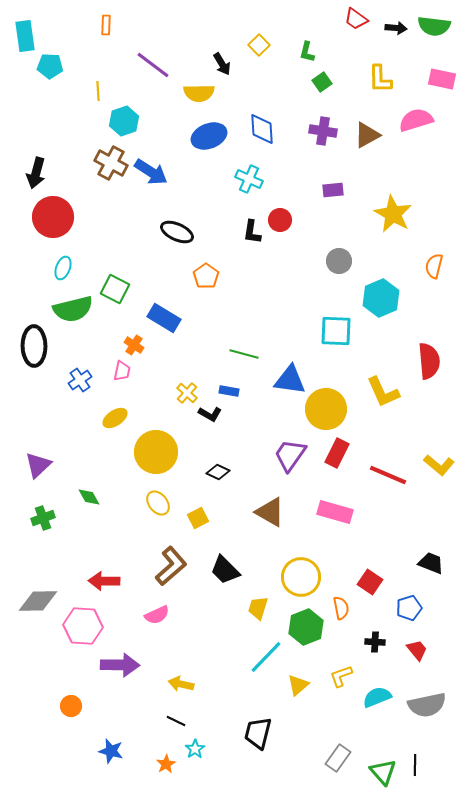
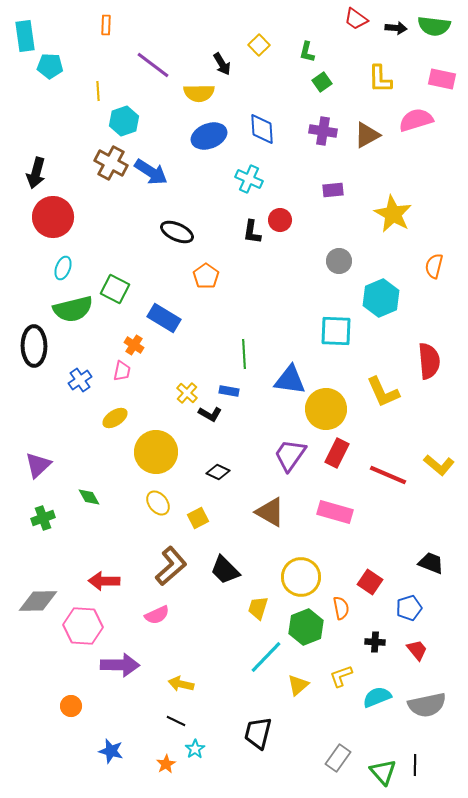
green line at (244, 354): rotated 72 degrees clockwise
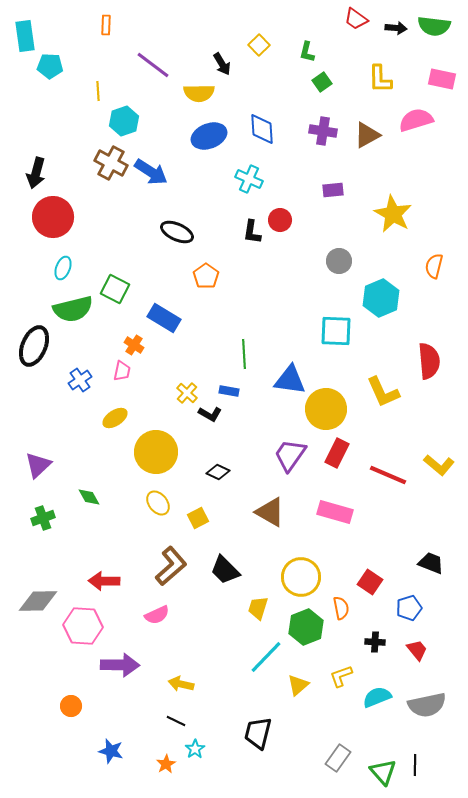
black ellipse at (34, 346): rotated 24 degrees clockwise
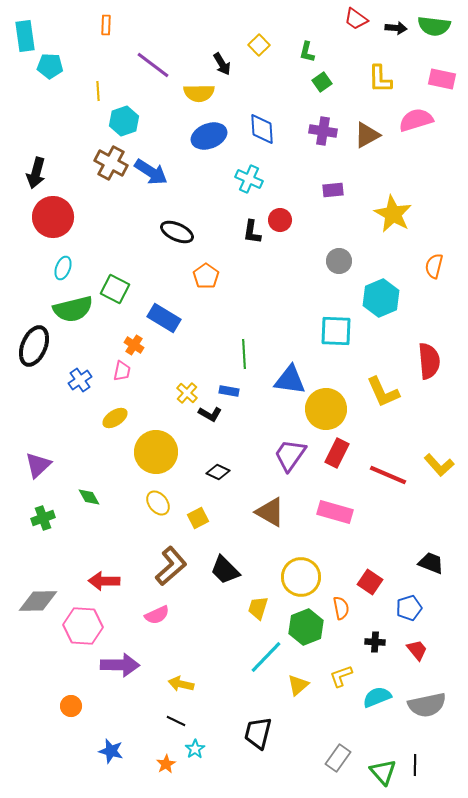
yellow L-shape at (439, 465): rotated 8 degrees clockwise
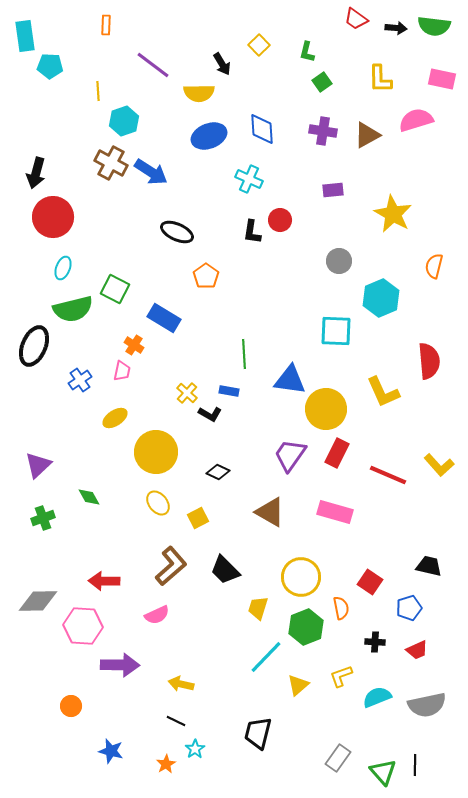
black trapezoid at (431, 563): moved 2 px left, 3 px down; rotated 8 degrees counterclockwise
red trapezoid at (417, 650): rotated 105 degrees clockwise
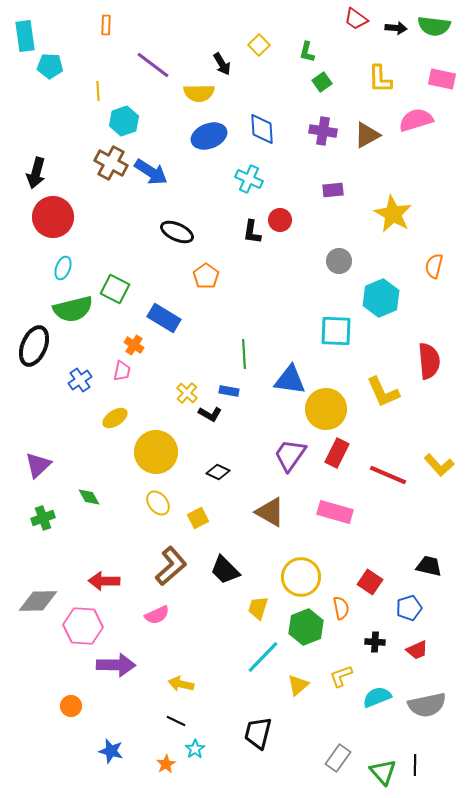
cyan line at (266, 657): moved 3 px left
purple arrow at (120, 665): moved 4 px left
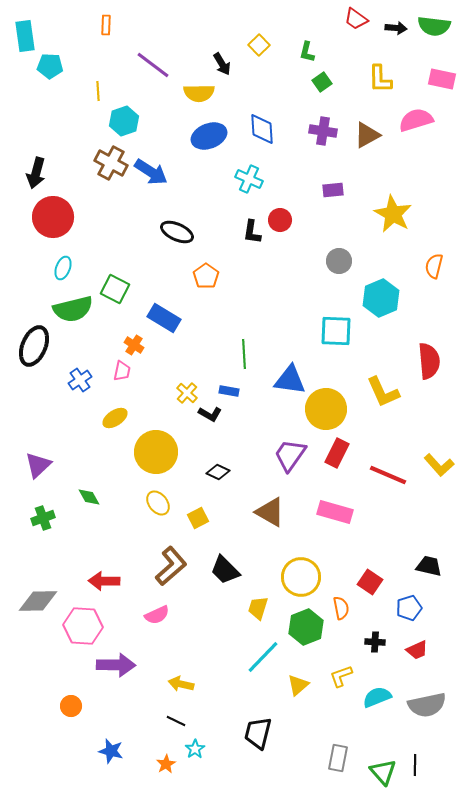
gray rectangle at (338, 758): rotated 24 degrees counterclockwise
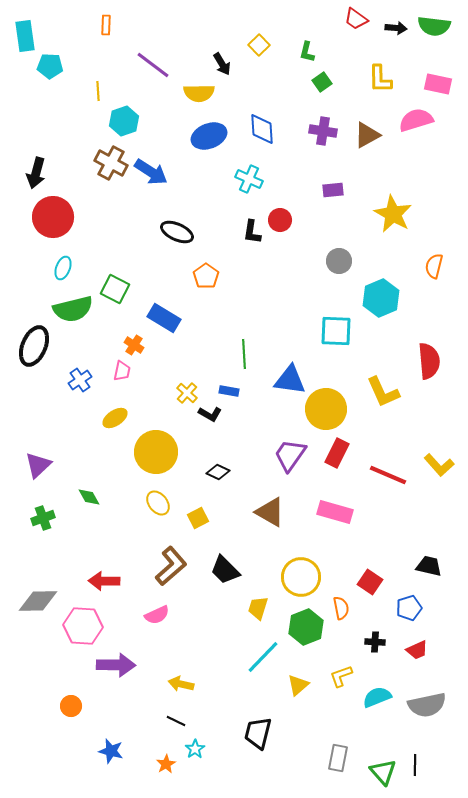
pink rectangle at (442, 79): moved 4 px left, 5 px down
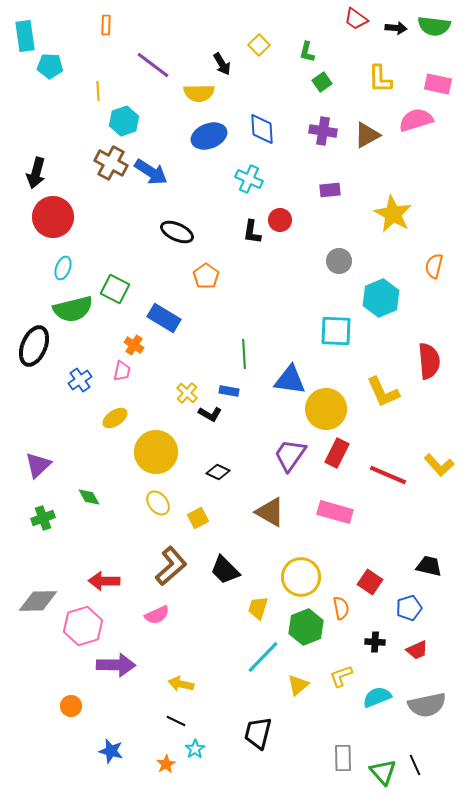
purple rectangle at (333, 190): moved 3 px left
pink hexagon at (83, 626): rotated 21 degrees counterclockwise
gray rectangle at (338, 758): moved 5 px right; rotated 12 degrees counterclockwise
black line at (415, 765): rotated 25 degrees counterclockwise
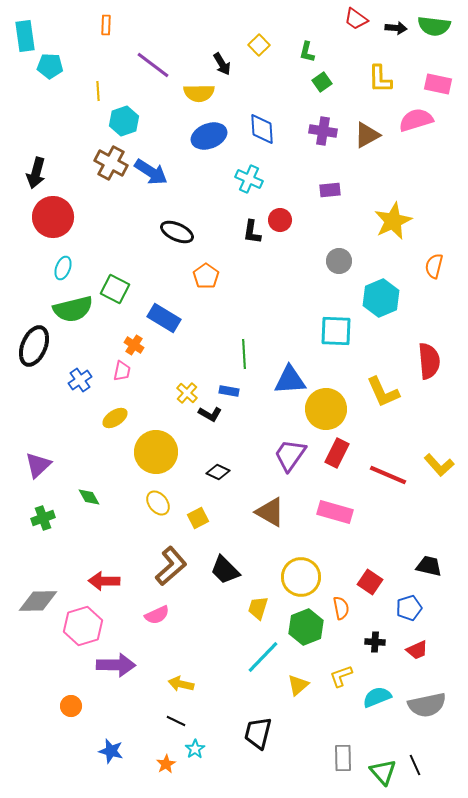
yellow star at (393, 214): moved 7 px down; rotated 18 degrees clockwise
blue triangle at (290, 380): rotated 12 degrees counterclockwise
